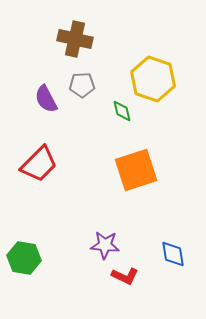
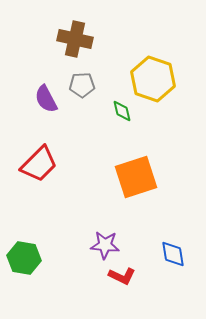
orange square: moved 7 px down
red L-shape: moved 3 px left
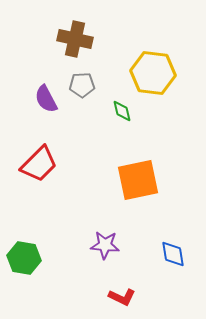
yellow hexagon: moved 6 px up; rotated 12 degrees counterclockwise
orange square: moved 2 px right, 3 px down; rotated 6 degrees clockwise
red L-shape: moved 21 px down
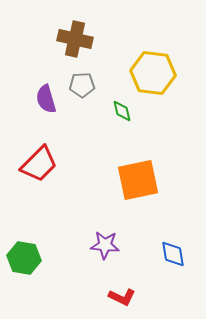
purple semicircle: rotated 12 degrees clockwise
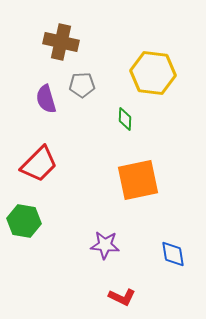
brown cross: moved 14 px left, 3 px down
green diamond: moved 3 px right, 8 px down; rotated 15 degrees clockwise
green hexagon: moved 37 px up
